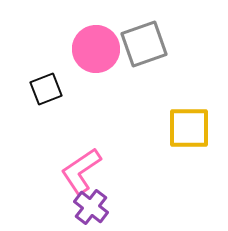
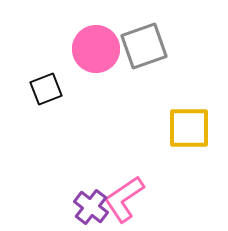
gray square: moved 2 px down
pink L-shape: moved 43 px right, 28 px down
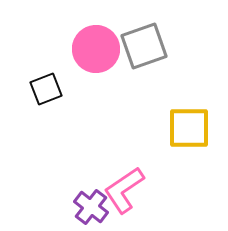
pink L-shape: moved 9 px up
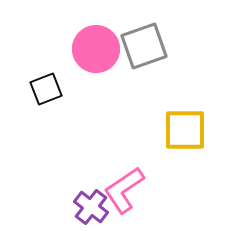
yellow square: moved 4 px left, 2 px down
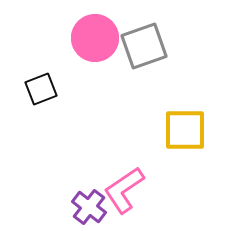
pink circle: moved 1 px left, 11 px up
black square: moved 5 px left
purple cross: moved 2 px left
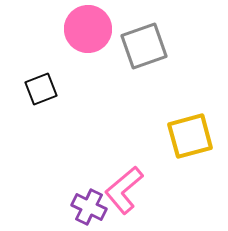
pink circle: moved 7 px left, 9 px up
yellow square: moved 5 px right, 6 px down; rotated 15 degrees counterclockwise
pink L-shape: rotated 6 degrees counterclockwise
purple cross: rotated 12 degrees counterclockwise
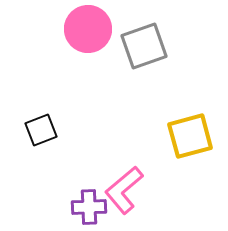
black square: moved 41 px down
purple cross: rotated 28 degrees counterclockwise
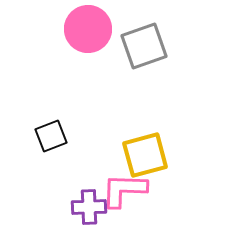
black square: moved 10 px right, 6 px down
yellow square: moved 45 px left, 19 px down
pink L-shape: rotated 42 degrees clockwise
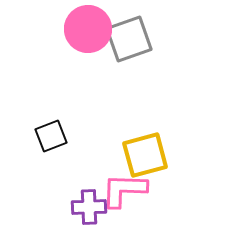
gray square: moved 15 px left, 7 px up
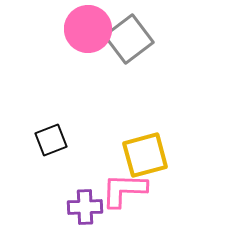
gray square: rotated 18 degrees counterclockwise
black square: moved 4 px down
purple cross: moved 4 px left
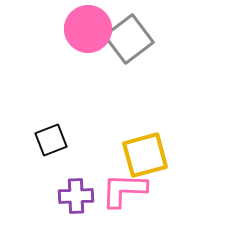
purple cross: moved 9 px left, 11 px up
